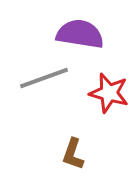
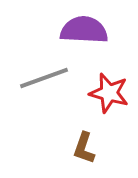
purple semicircle: moved 4 px right, 4 px up; rotated 6 degrees counterclockwise
brown L-shape: moved 11 px right, 6 px up
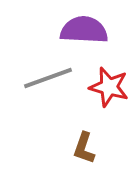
gray line: moved 4 px right
red star: moved 6 px up
